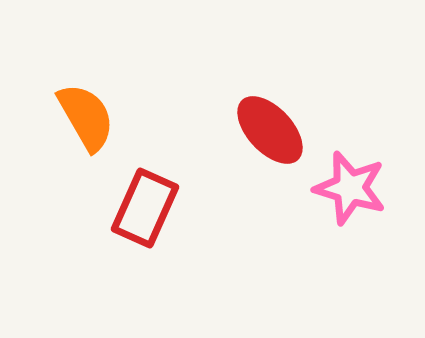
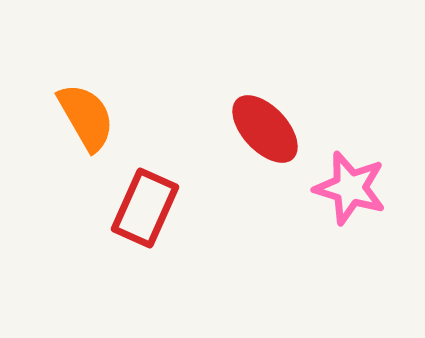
red ellipse: moved 5 px left, 1 px up
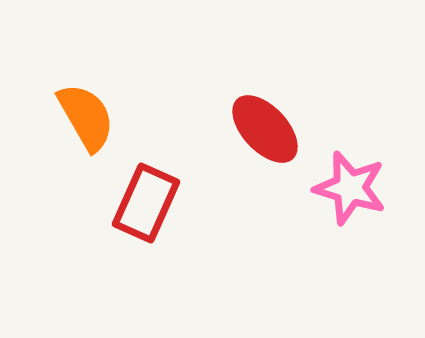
red rectangle: moved 1 px right, 5 px up
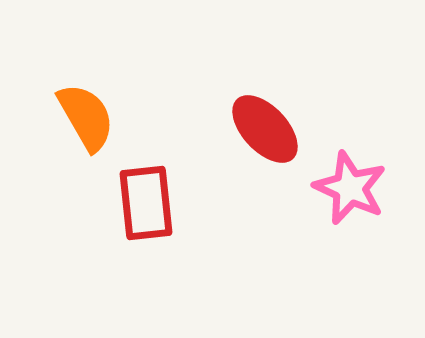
pink star: rotated 8 degrees clockwise
red rectangle: rotated 30 degrees counterclockwise
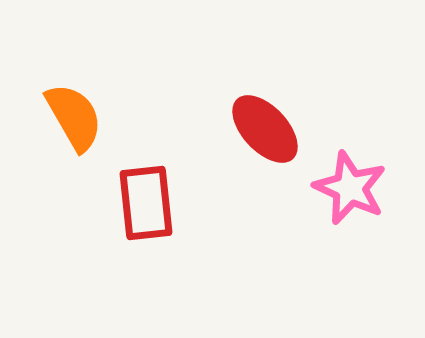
orange semicircle: moved 12 px left
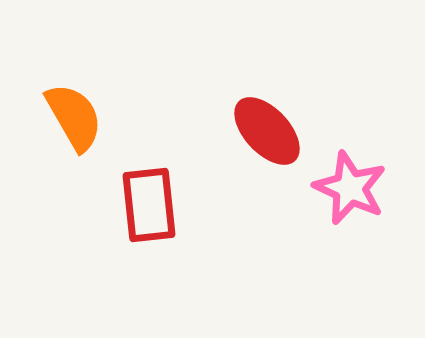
red ellipse: moved 2 px right, 2 px down
red rectangle: moved 3 px right, 2 px down
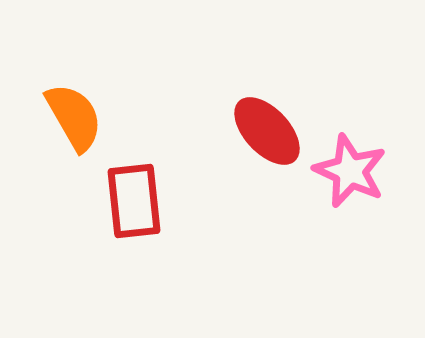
pink star: moved 17 px up
red rectangle: moved 15 px left, 4 px up
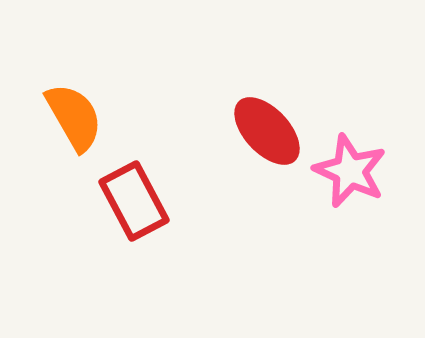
red rectangle: rotated 22 degrees counterclockwise
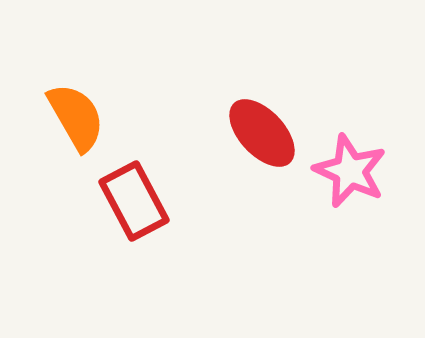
orange semicircle: moved 2 px right
red ellipse: moved 5 px left, 2 px down
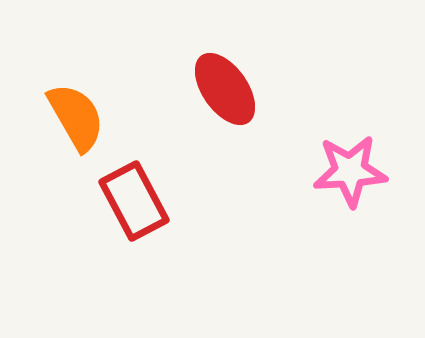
red ellipse: moved 37 px left, 44 px up; rotated 8 degrees clockwise
pink star: rotated 28 degrees counterclockwise
